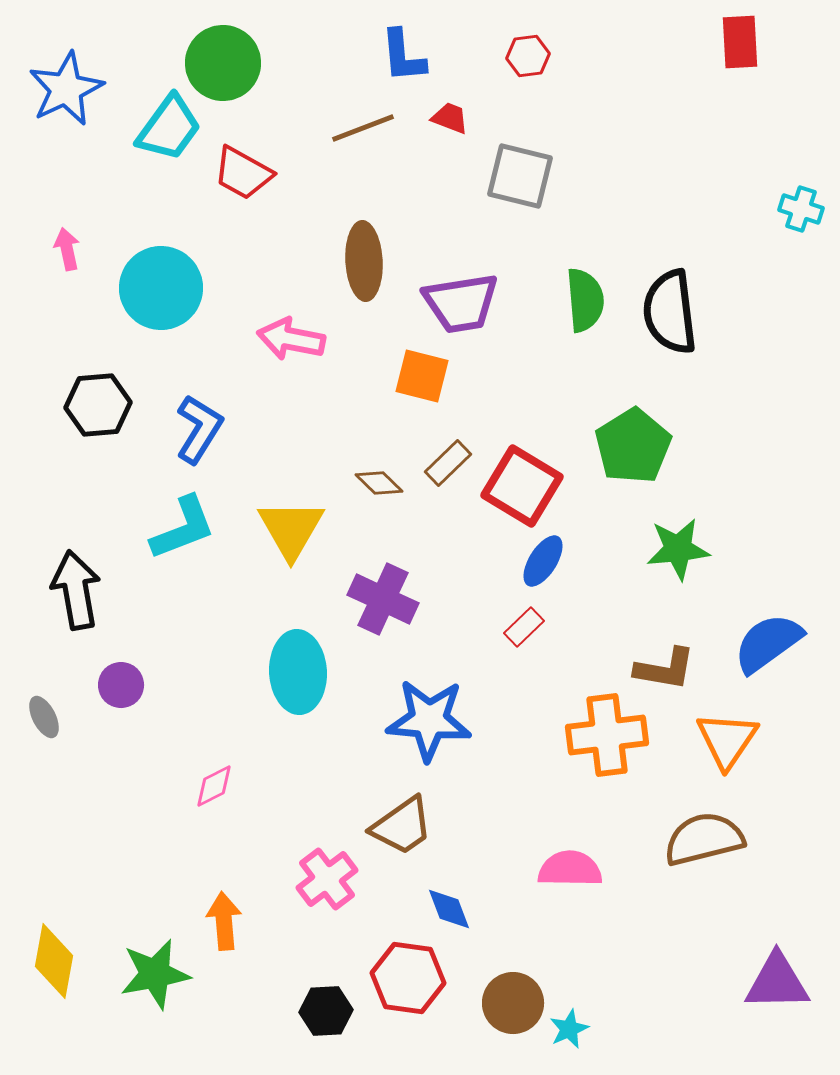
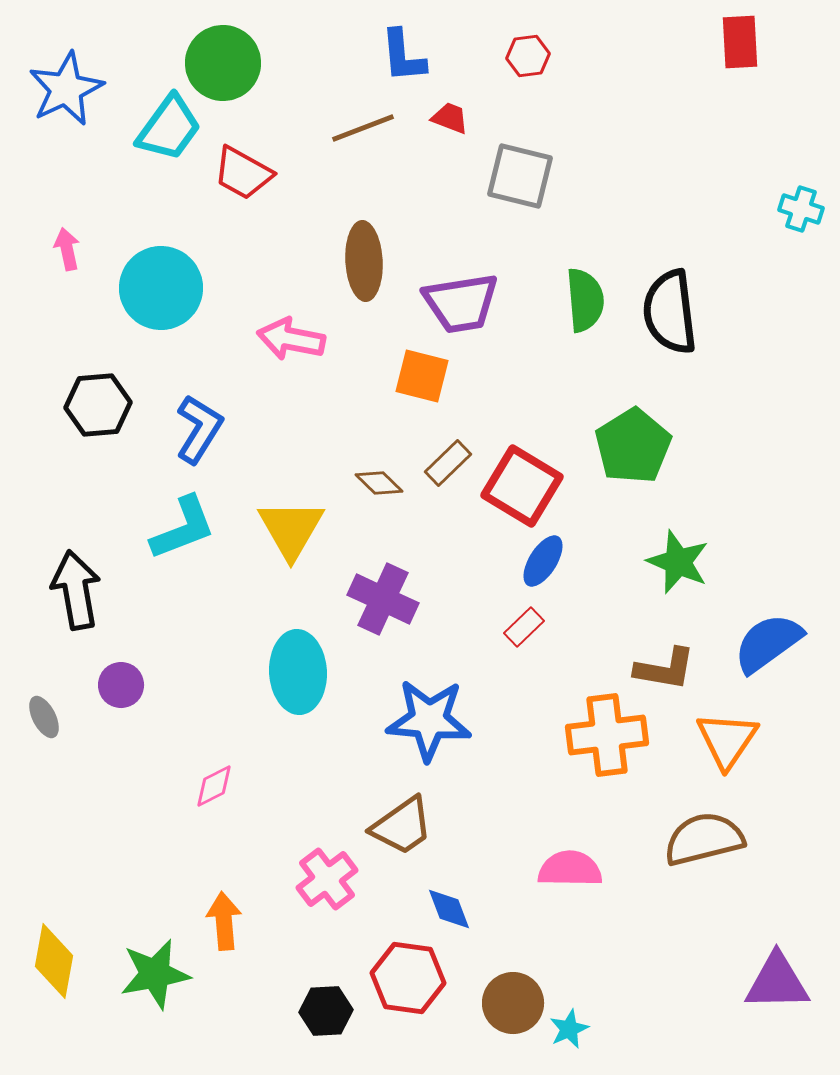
green star at (678, 549): moved 13 px down; rotated 28 degrees clockwise
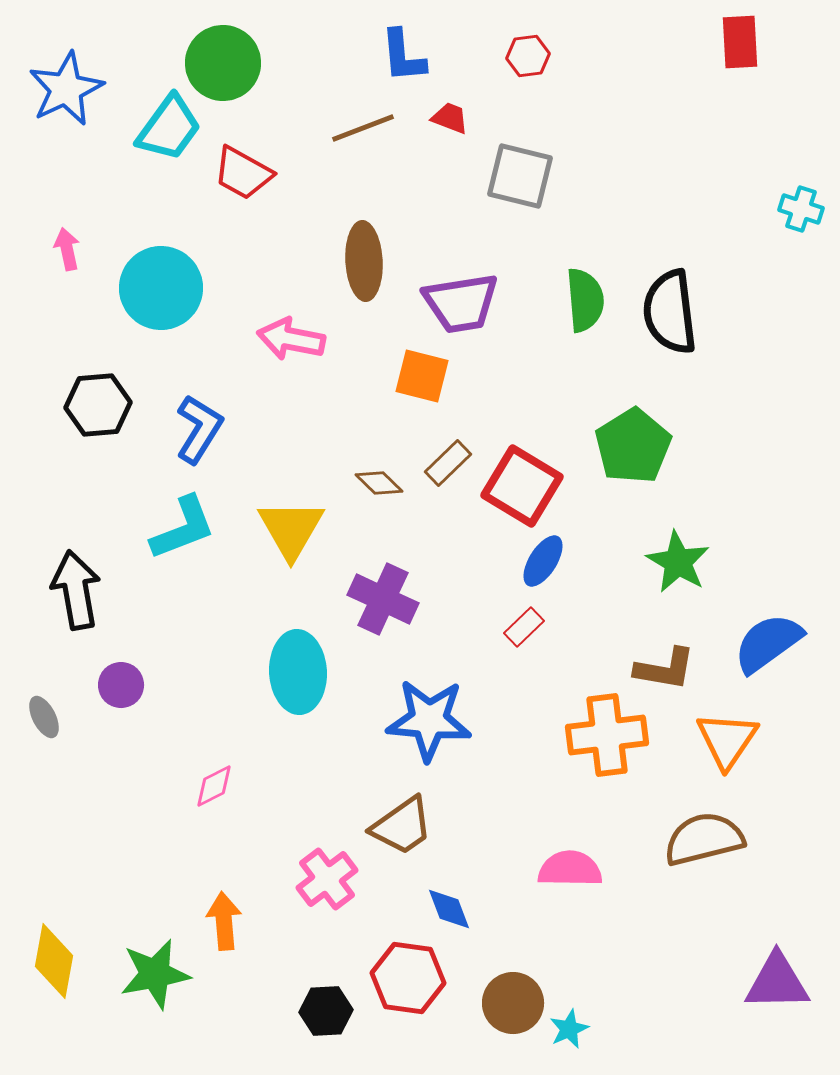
green star at (678, 562): rotated 8 degrees clockwise
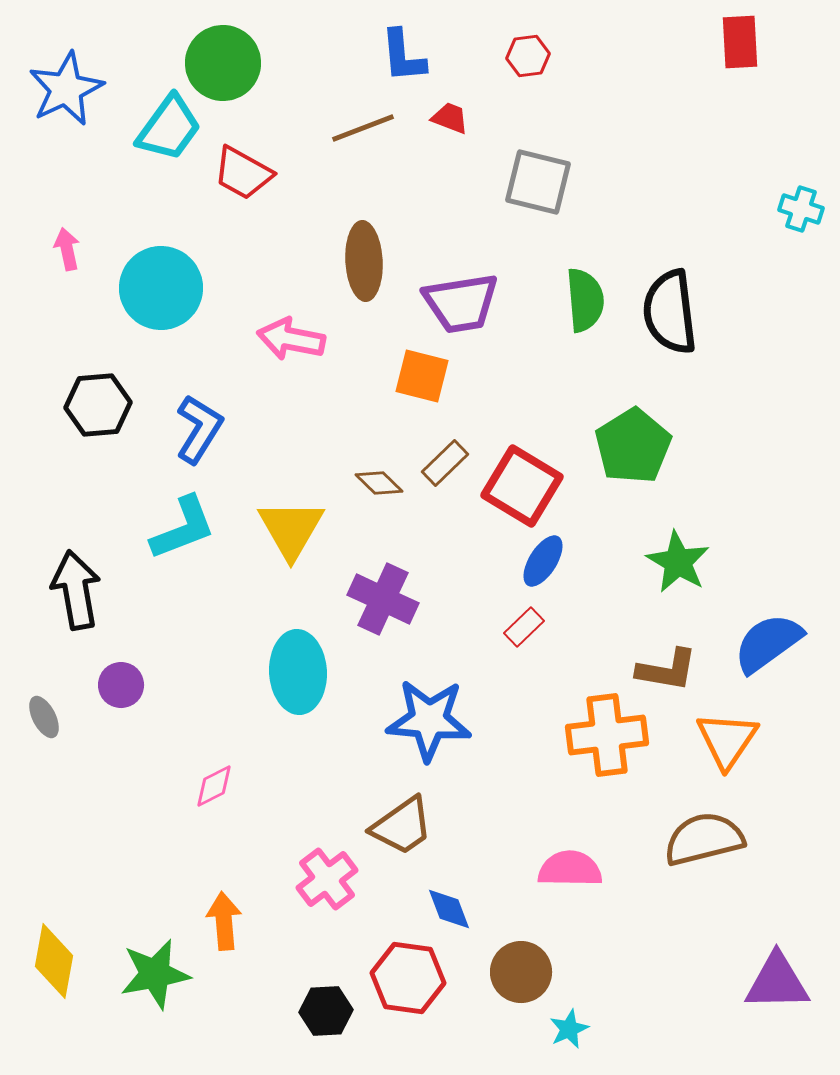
gray square at (520, 176): moved 18 px right, 6 px down
brown rectangle at (448, 463): moved 3 px left
brown L-shape at (665, 669): moved 2 px right, 1 px down
brown circle at (513, 1003): moved 8 px right, 31 px up
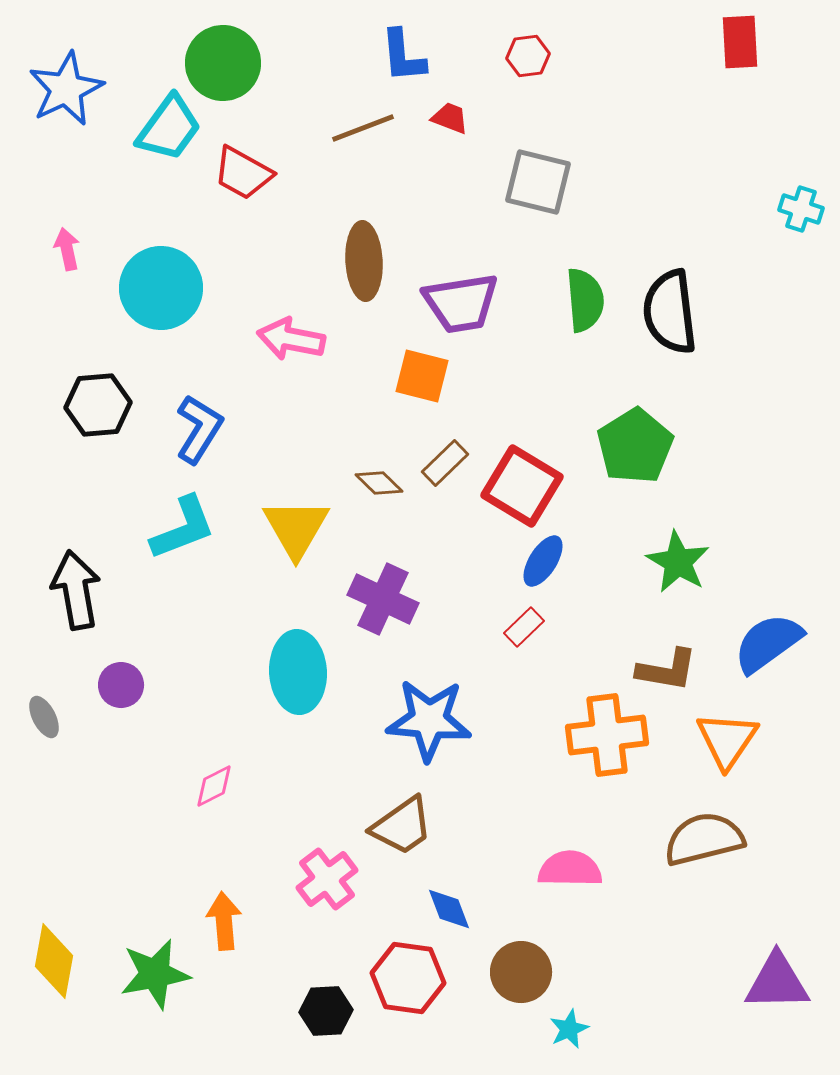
green pentagon at (633, 446): moved 2 px right
yellow triangle at (291, 529): moved 5 px right, 1 px up
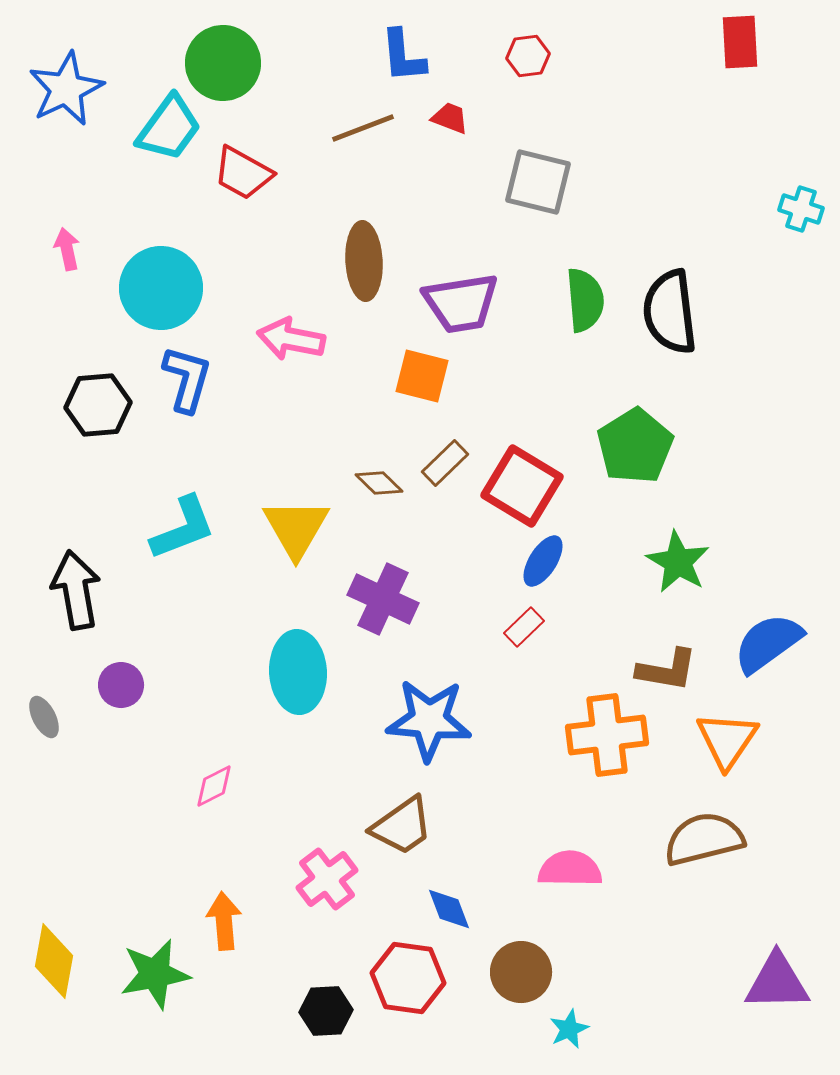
blue L-shape at (199, 429): moved 12 px left, 50 px up; rotated 16 degrees counterclockwise
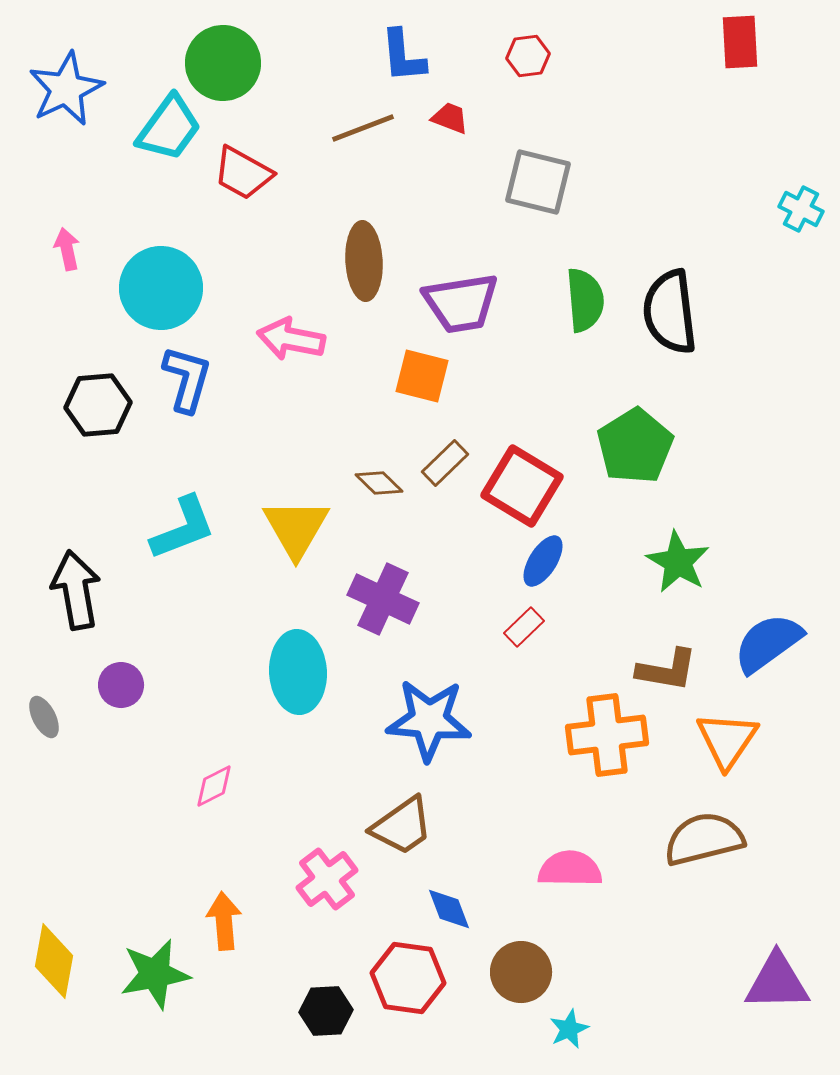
cyan cross at (801, 209): rotated 9 degrees clockwise
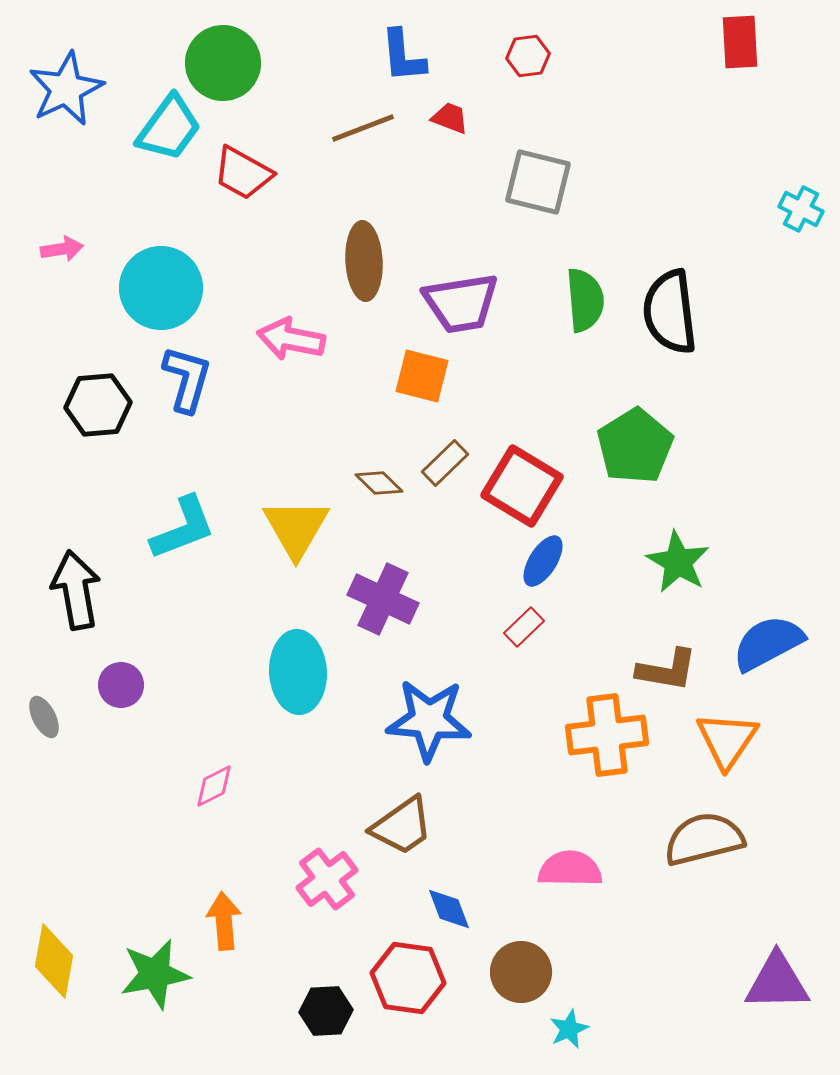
pink arrow at (67, 249): moved 5 px left; rotated 93 degrees clockwise
blue semicircle at (768, 643): rotated 8 degrees clockwise
